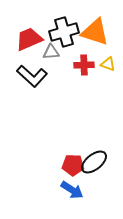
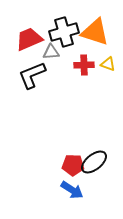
black L-shape: moved 1 px up; rotated 116 degrees clockwise
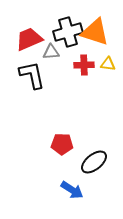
black cross: moved 4 px right
yellow triangle: rotated 14 degrees counterclockwise
black L-shape: rotated 100 degrees clockwise
red pentagon: moved 11 px left, 21 px up
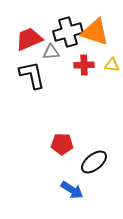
yellow triangle: moved 4 px right, 1 px down
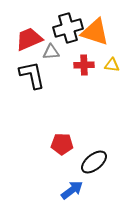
black cross: moved 4 px up
blue arrow: rotated 70 degrees counterclockwise
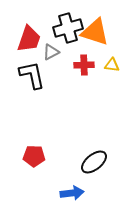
red trapezoid: rotated 132 degrees clockwise
gray triangle: rotated 24 degrees counterclockwise
red pentagon: moved 28 px left, 12 px down
blue arrow: moved 3 px down; rotated 30 degrees clockwise
